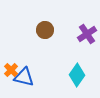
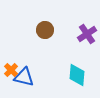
cyan diamond: rotated 30 degrees counterclockwise
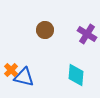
purple cross: rotated 24 degrees counterclockwise
cyan diamond: moved 1 px left
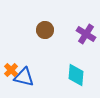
purple cross: moved 1 px left
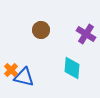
brown circle: moved 4 px left
cyan diamond: moved 4 px left, 7 px up
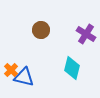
cyan diamond: rotated 10 degrees clockwise
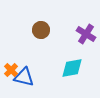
cyan diamond: rotated 65 degrees clockwise
